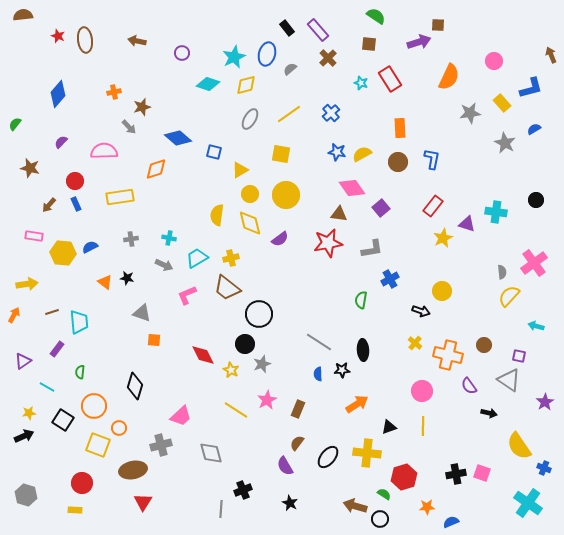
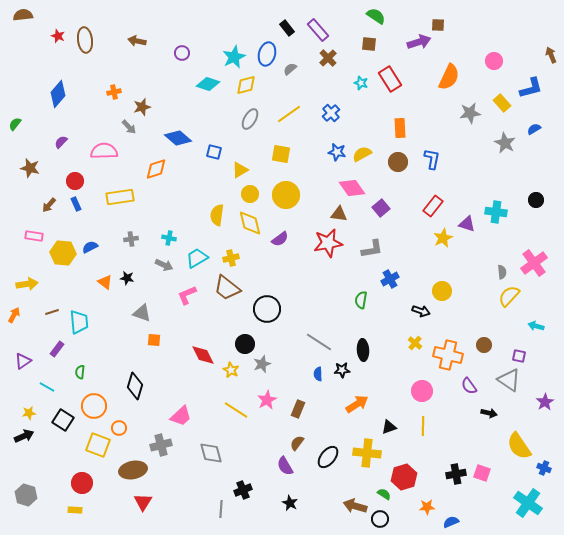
black circle at (259, 314): moved 8 px right, 5 px up
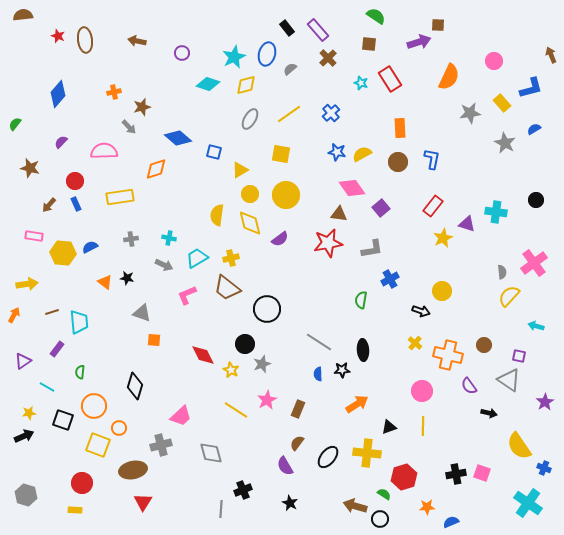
black square at (63, 420): rotated 15 degrees counterclockwise
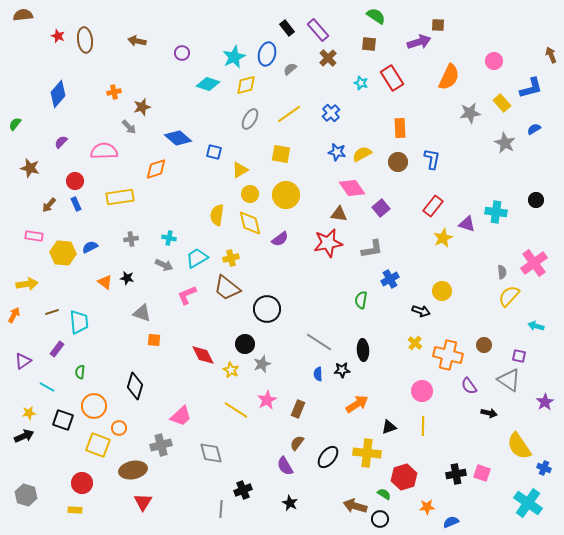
red rectangle at (390, 79): moved 2 px right, 1 px up
